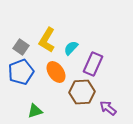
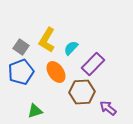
purple rectangle: rotated 20 degrees clockwise
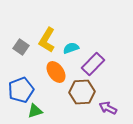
cyan semicircle: rotated 28 degrees clockwise
blue pentagon: moved 18 px down
purple arrow: rotated 12 degrees counterclockwise
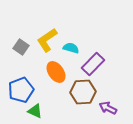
yellow L-shape: rotated 25 degrees clockwise
cyan semicircle: rotated 35 degrees clockwise
brown hexagon: moved 1 px right
green triangle: rotated 42 degrees clockwise
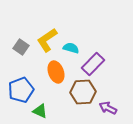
orange ellipse: rotated 15 degrees clockwise
green triangle: moved 5 px right
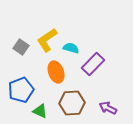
brown hexagon: moved 11 px left, 11 px down
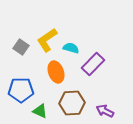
blue pentagon: rotated 20 degrees clockwise
purple arrow: moved 3 px left, 3 px down
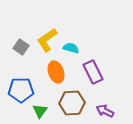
purple rectangle: moved 8 px down; rotated 70 degrees counterclockwise
green triangle: rotated 42 degrees clockwise
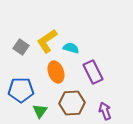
yellow L-shape: moved 1 px down
purple arrow: rotated 42 degrees clockwise
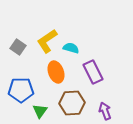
gray square: moved 3 px left
